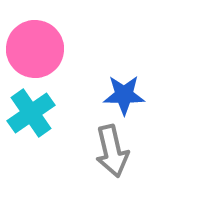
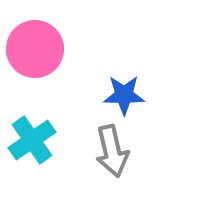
cyan cross: moved 1 px right, 27 px down
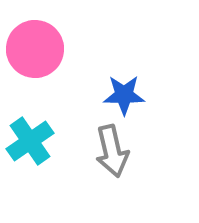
cyan cross: moved 2 px left, 1 px down
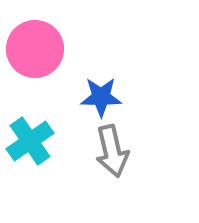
blue star: moved 23 px left, 2 px down
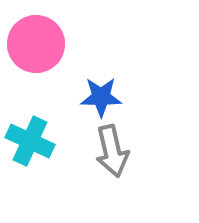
pink circle: moved 1 px right, 5 px up
cyan cross: rotated 30 degrees counterclockwise
